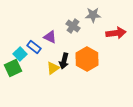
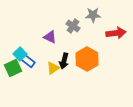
blue rectangle: moved 6 px left, 14 px down
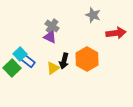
gray star: rotated 21 degrees clockwise
gray cross: moved 21 px left
green square: moved 1 px left; rotated 18 degrees counterclockwise
